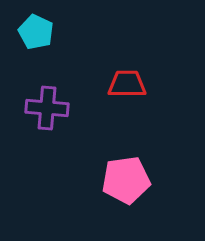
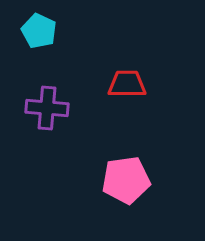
cyan pentagon: moved 3 px right, 1 px up
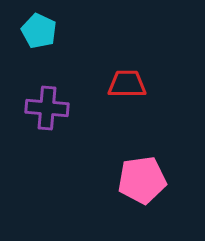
pink pentagon: moved 16 px right
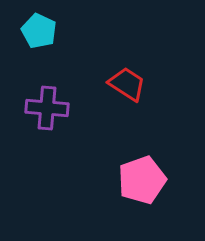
red trapezoid: rotated 33 degrees clockwise
pink pentagon: rotated 12 degrees counterclockwise
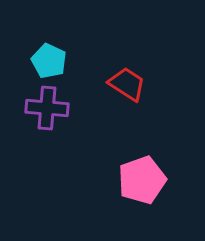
cyan pentagon: moved 10 px right, 30 px down
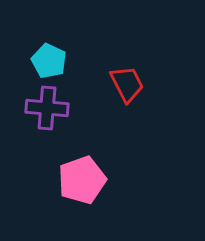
red trapezoid: rotated 30 degrees clockwise
pink pentagon: moved 60 px left
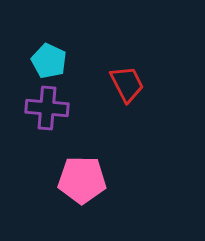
pink pentagon: rotated 21 degrees clockwise
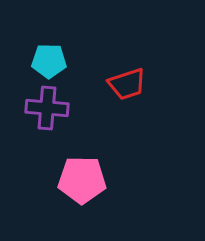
cyan pentagon: rotated 24 degrees counterclockwise
red trapezoid: rotated 99 degrees clockwise
